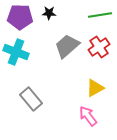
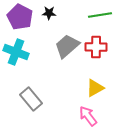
purple pentagon: rotated 25 degrees clockwise
red cross: moved 3 px left; rotated 35 degrees clockwise
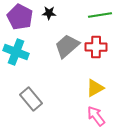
pink arrow: moved 8 px right
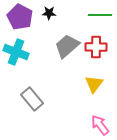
green line: rotated 10 degrees clockwise
yellow triangle: moved 1 px left, 4 px up; rotated 24 degrees counterclockwise
gray rectangle: moved 1 px right
pink arrow: moved 4 px right, 9 px down
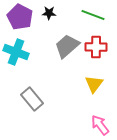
green line: moved 7 px left; rotated 20 degrees clockwise
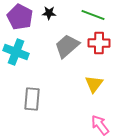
red cross: moved 3 px right, 4 px up
gray rectangle: rotated 45 degrees clockwise
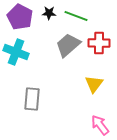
green line: moved 17 px left, 1 px down
gray trapezoid: moved 1 px right, 1 px up
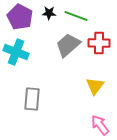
yellow triangle: moved 1 px right, 2 px down
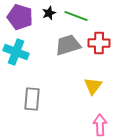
black star: rotated 24 degrees counterclockwise
purple pentagon: rotated 10 degrees counterclockwise
gray trapezoid: rotated 24 degrees clockwise
yellow triangle: moved 2 px left
pink arrow: rotated 35 degrees clockwise
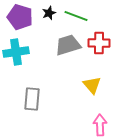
cyan cross: rotated 30 degrees counterclockwise
yellow triangle: moved 1 px left, 1 px up; rotated 18 degrees counterclockwise
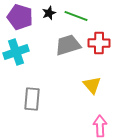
cyan cross: rotated 10 degrees counterclockwise
pink arrow: moved 1 px down
